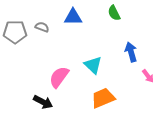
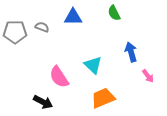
pink semicircle: rotated 70 degrees counterclockwise
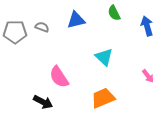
blue triangle: moved 3 px right, 3 px down; rotated 12 degrees counterclockwise
blue arrow: moved 16 px right, 26 px up
cyan triangle: moved 11 px right, 8 px up
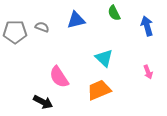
cyan triangle: moved 1 px down
pink arrow: moved 4 px up; rotated 16 degrees clockwise
orange trapezoid: moved 4 px left, 8 px up
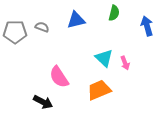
green semicircle: rotated 140 degrees counterclockwise
pink arrow: moved 23 px left, 9 px up
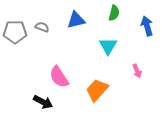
cyan triangle: moved 4 px right, 12 px up; rotated 18 degrees clockwise
pink arrow: moved 12 px right, 8 px down
orange trapezoid: moved 2 px left; rotated 25 degrees counterclockwise
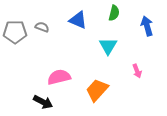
blue triangle: moved 2 px right; rotated 36 degrees clockwise
pink semicircle: rotated 110 degrees clockwise
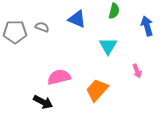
green semicircle: moved 2 px up
blue triangle: moved 1 px left, 1 px up
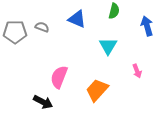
pink semicircle: rotated 55 degrees counterclockwise
